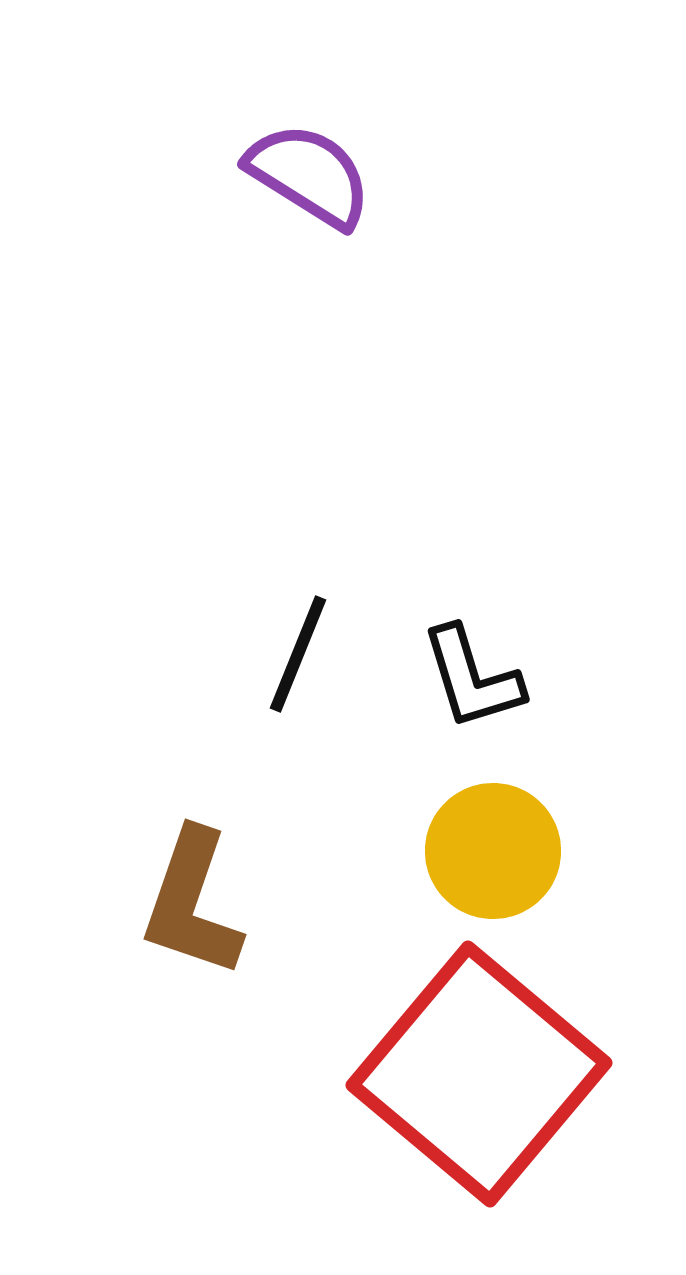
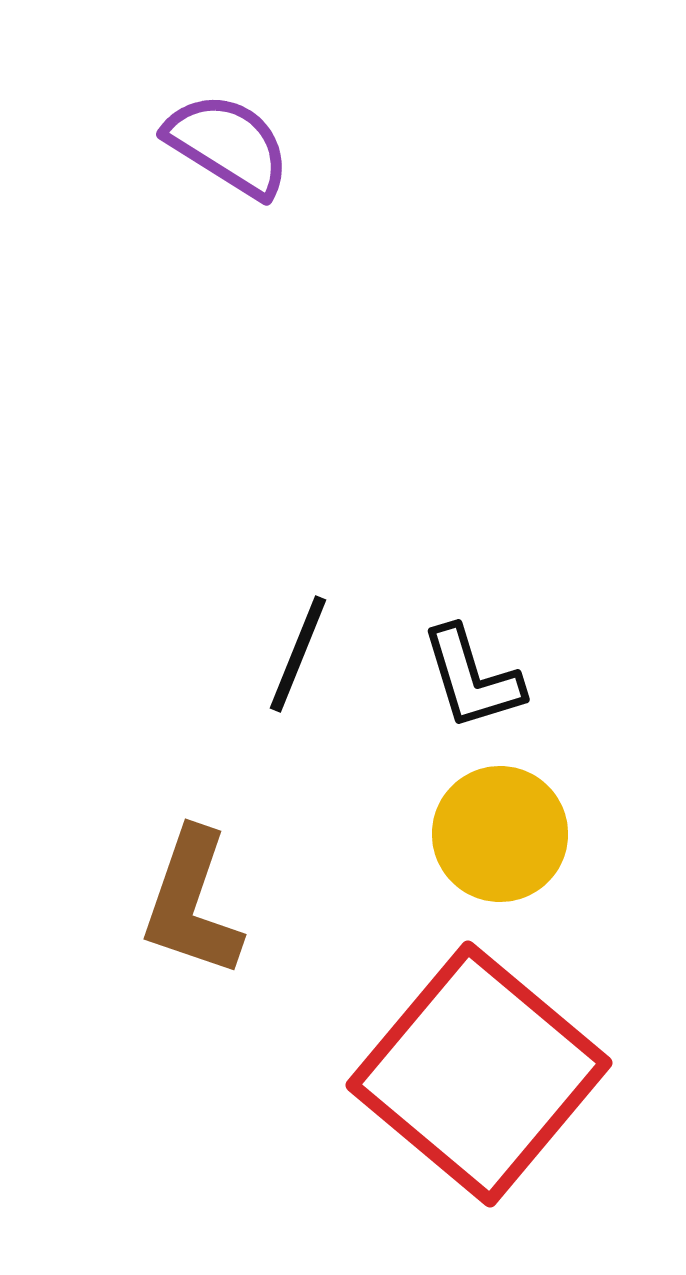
purple semicircle: moved 81 px left, 30 px up
yellow circle: moved 7 px right, 17 px up
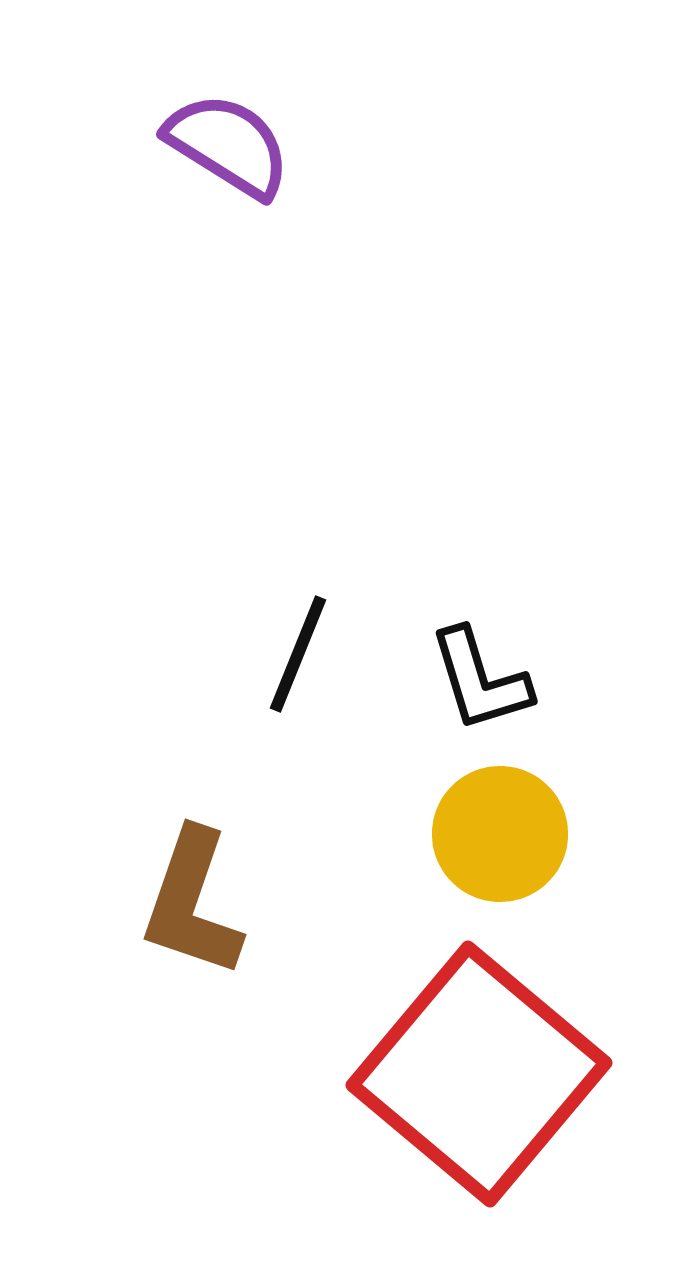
black L-shape: moved 8 px right, 2 px down
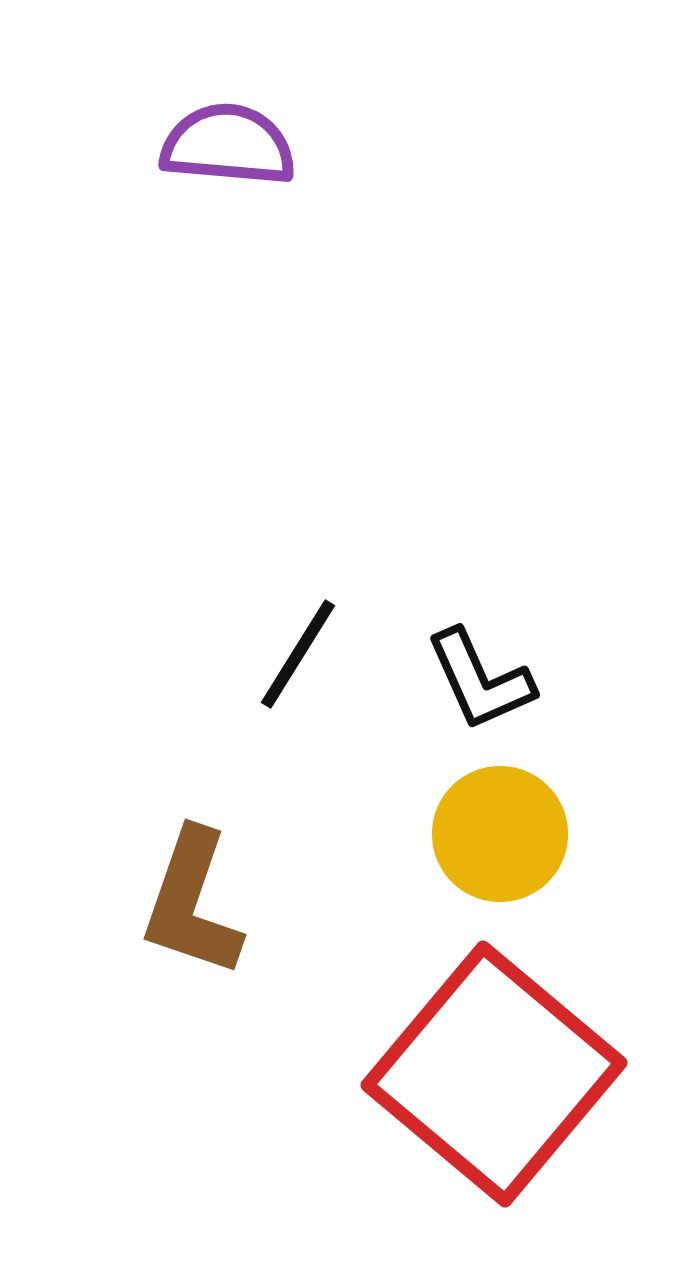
purple semicircle: rotated 27 degrees counterclockwise
black line: rotated 10 degrees clockwise
black L-shape: rotated 7 degrees counterclockwise
red square: moved 15 px right
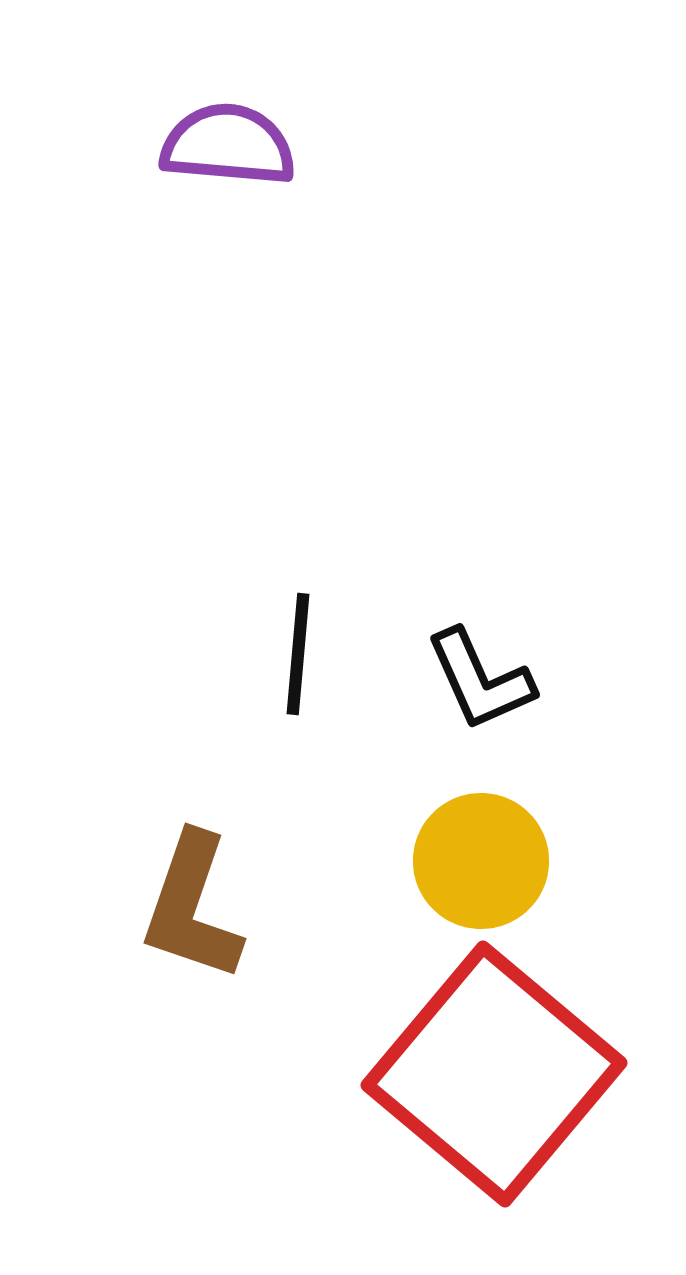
black line: rotated 27 degrees counterclockwise
yellow circle: moved 19 px left, 27 px down
brown L-shape: moved 4 px down
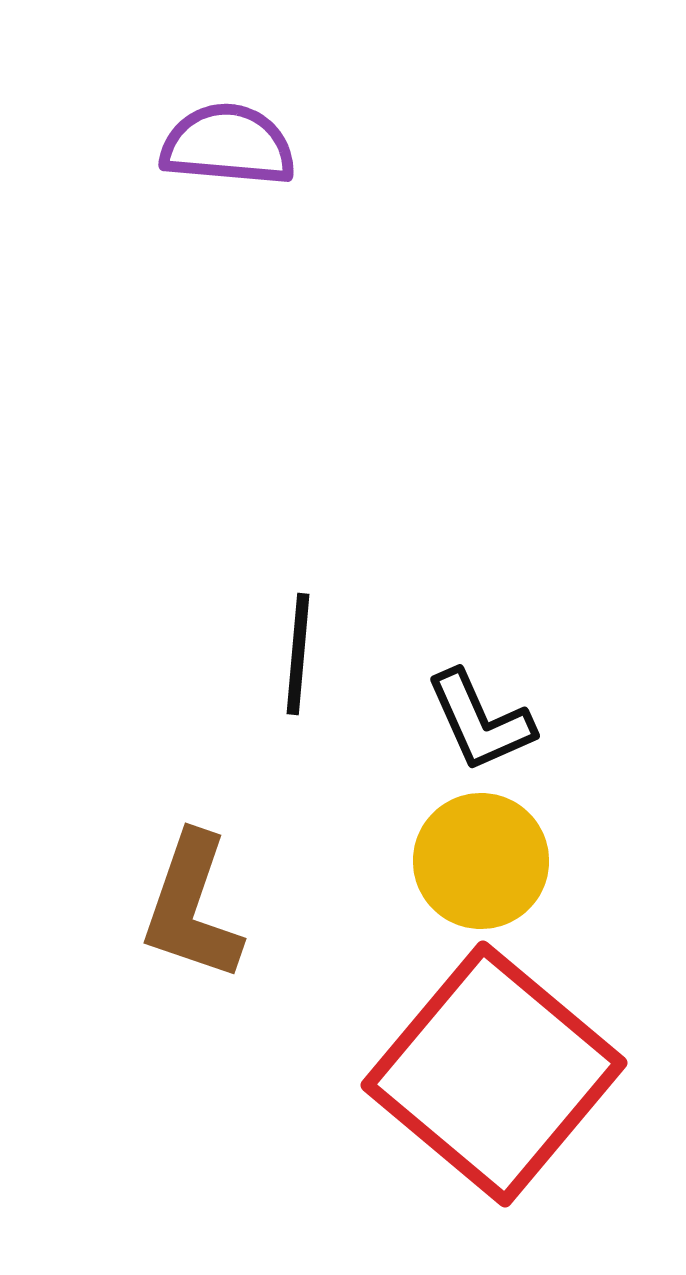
black L-shape: moved 41 px down
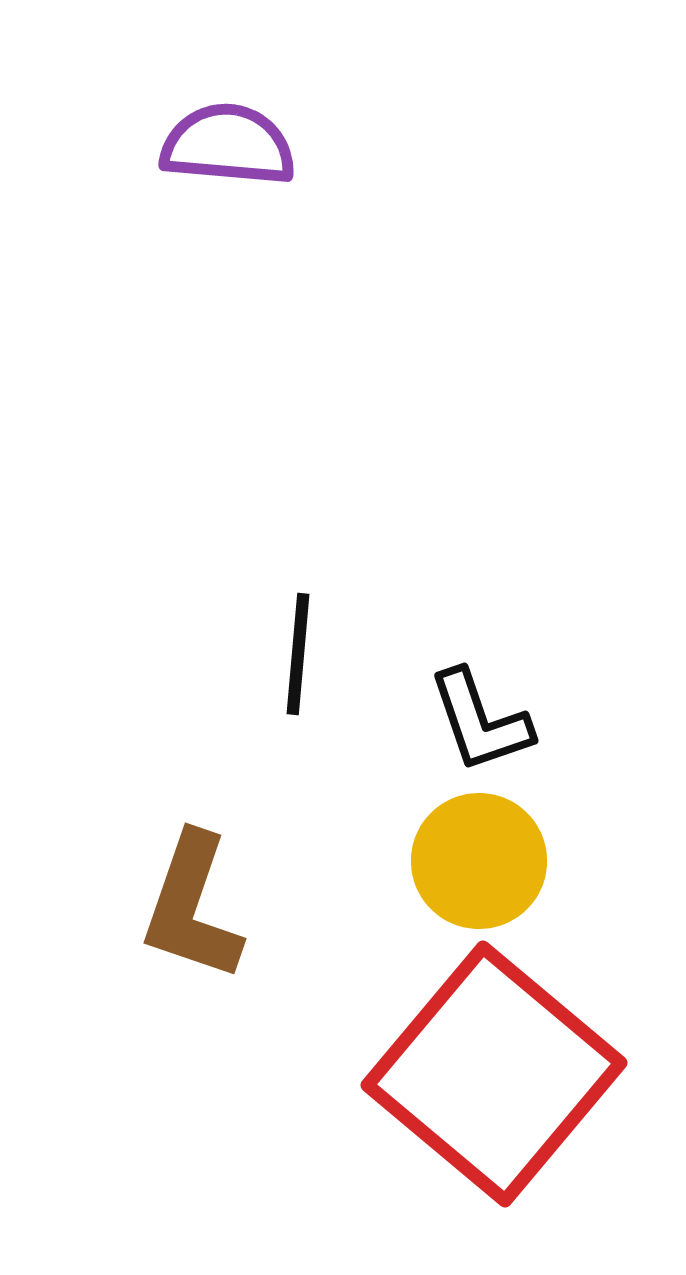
black L-shape: rotated 5 degrees clockwise
yellow circle: moved 2 px left
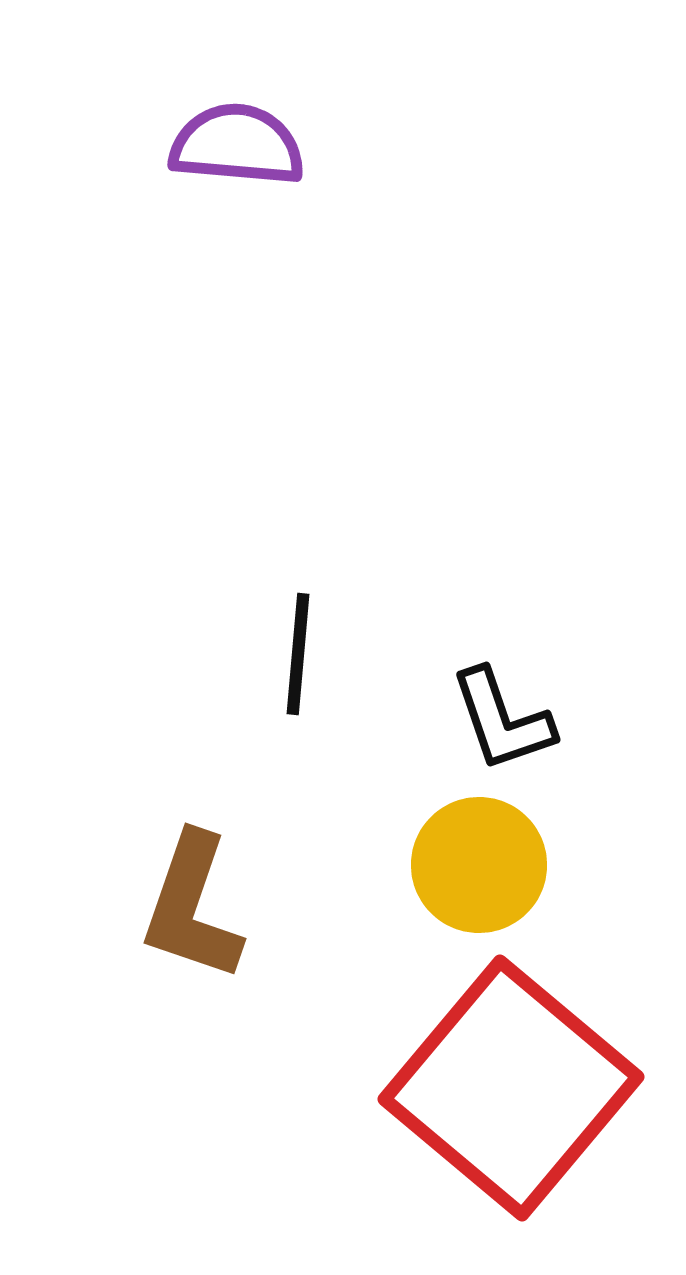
purple semicircle: moved 9 px right
black L-shape: moved 22 px right, 1 px up
yellow circle: moved 4 px down
red square: moved 17 px right, 14 px down
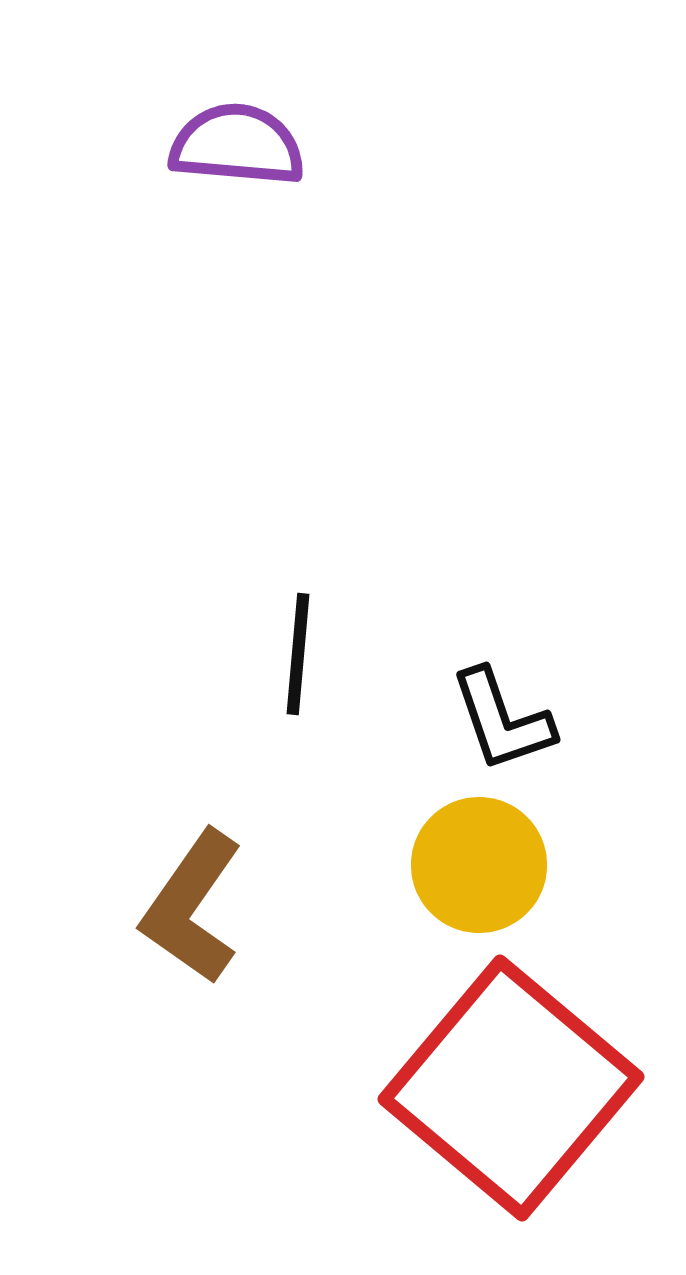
brown L-shape: rotated 16 degrees clockwise
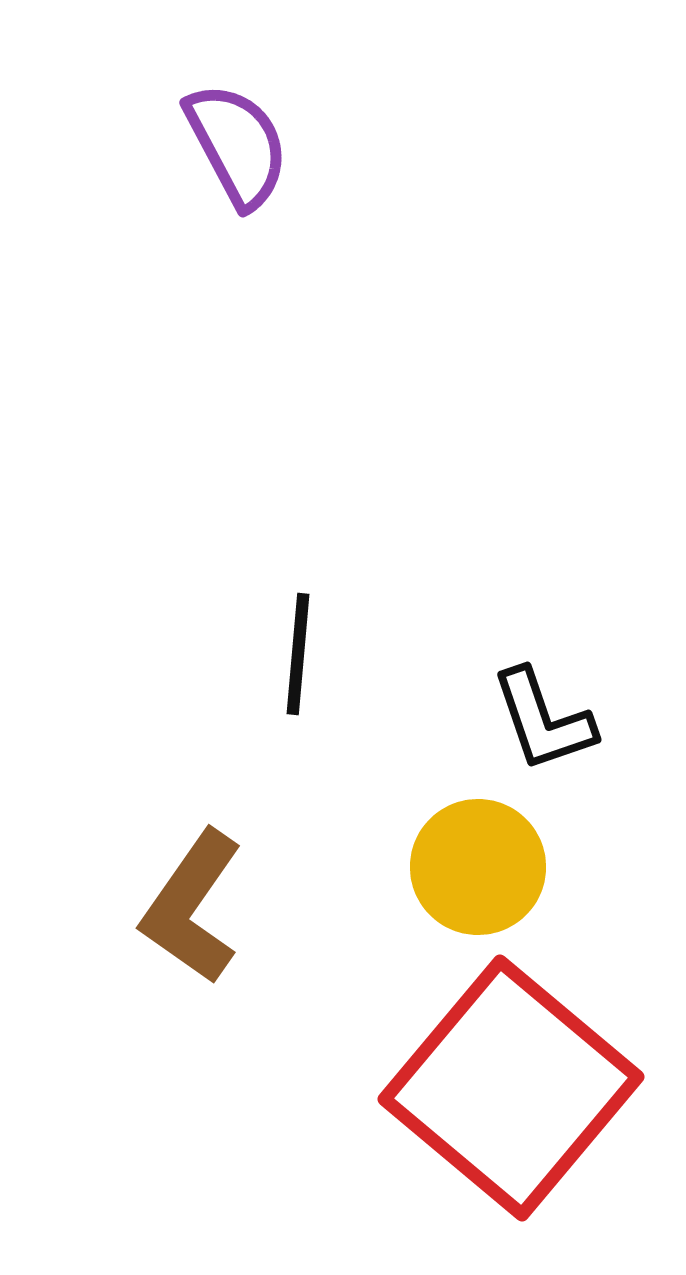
purple semicircle: rotated 57 degrees clockwise
black L-shape: moved 41 px right
yellow circle: moved 1 px left, 2 px down
